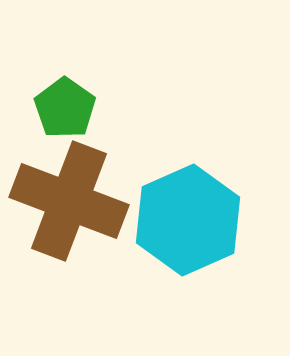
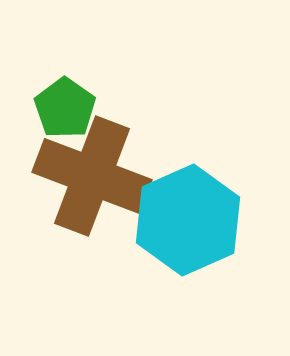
brown cross: moved 23 px right, 25 px up
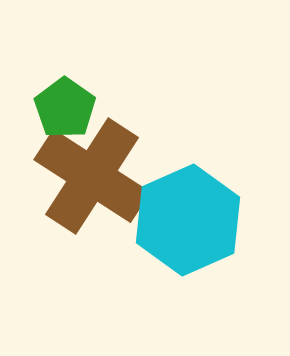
brown cross: rotated 12 degrees clockwise
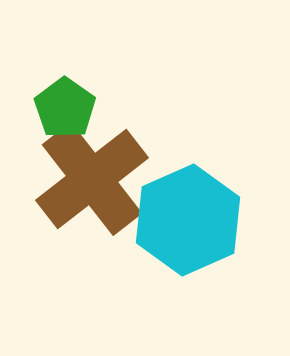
brown cross: moved 3 px down; rotated 19 degrees clockwise
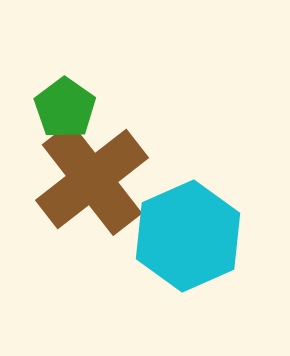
cyan hexagon: moved 16 px down
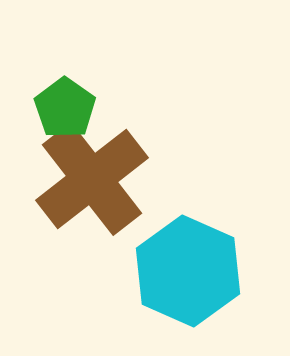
cyan hexagon: moved 35 px down; rotated 12 degrees counterclockwise
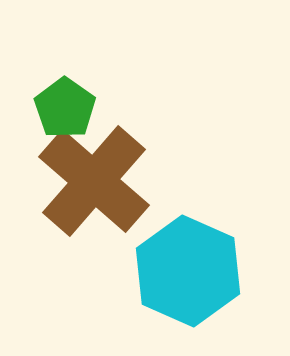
brown cross: moved 2 px right, 2 px down; rotated 11 degrees counterclockwise
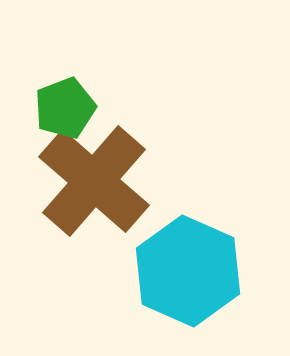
green pentagon: rotated 16 degrees clockwise
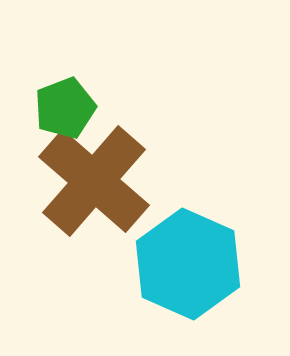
cyan hexagon: moved 7 px up
